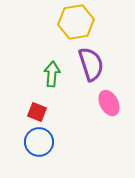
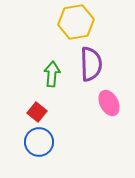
purple semicircle: rotated 16 degrees clockwise
red square: rotated 18 degrees clockwise
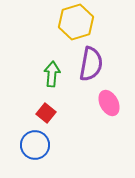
yellow hexagon: rotated 8 degrees counterclockwise
purple semicircle: rotated 12 degrees clockwise
red square: moved 9 px right, 1 px down
blue circle: moved 4 px left, 3 px down
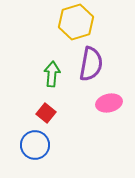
pink ellipse: rotated 75 degrees counterclockwise
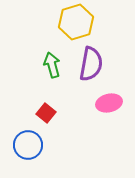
green arrow: moved 9 px up; rotated 20 degrees counterclockwise
blue circle: moved 7 px left
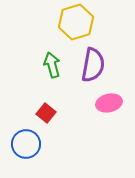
purple semicircle: moved 2 px right, 1 px down
blue circle: moved 2 px left, 1 px up
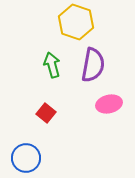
yellow hexagon: rotated 24 degrees counterclockwise
pink ellipse: moved 1 px down
blue circle: moved 14 px down
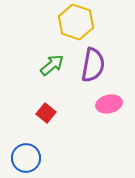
green arrow: rotated 65 degrees clockwise
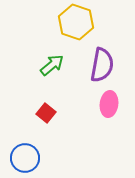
purple semicircle: moved 9 px right
pink ellipse: rotated 70 degrees counterclockwise
blue circle: moved 1 px left
